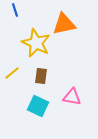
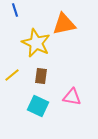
yellow line: moved 2 px down
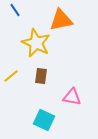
blue line: rotated 16 degrees counterclockwise
orange triangle: moved 3 px left, 4 px up
yellow line: moved 1 px left, 1 px down
cyan square: moved 6 px right, 14 px down
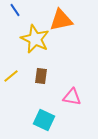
yellow star: moved 1 px left, 4 px up
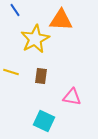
orange triangle: rotated 15 degrees clockwise
yellow star: rotated 20 degrees clockwise
yellow line: moved 4 px up; rotated 56 degrees clockwise
cyan square: moved 1 px down
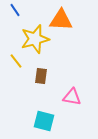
yellow star: rotated 12 degrees clockwise
yellow line: moved 5 px right, 11 px up; rotated 35 degrees clockwise
cyan square: rotated 10 degrees counterclockwise
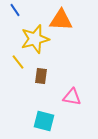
yellow line: moved 2 px right, 1 px down
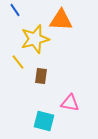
pink triangle: moved 2 px left, 6 px down
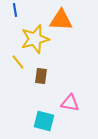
blue line: rotated 24 degrees clockwise
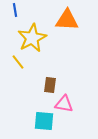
orange triangle: moved 6 px right
yellow star: moved 3 px left, 1 px up; rotated 12 degrees counterclockwise
brown rectangle: moved 9 px right, 9 px down
pink triangle: moved 6 px left, 1 px down
cyan square: rotated 10 degrees counterclockwise
